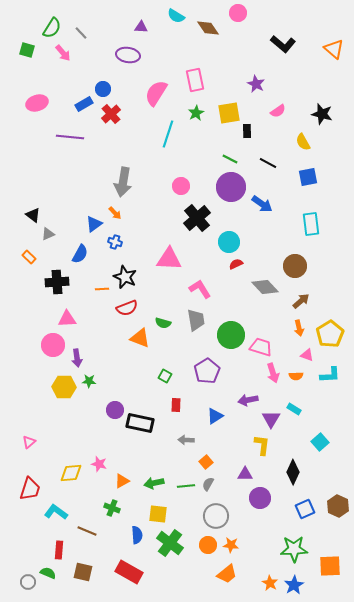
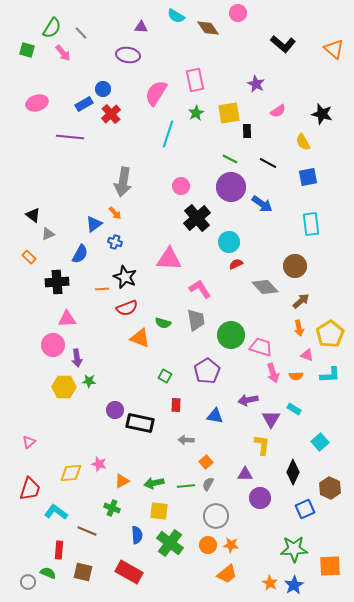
blue triangle at (215, 416): rotated 42 degrees clockwise
brown hexagon at (338, 506): moved 8 px left, 18 px up
yellow square at (158, 514): moved 1 px right, 3 px up
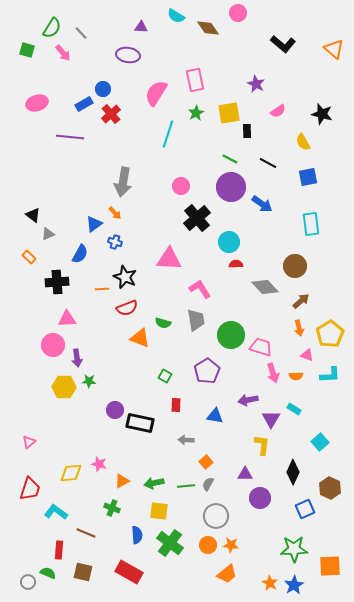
red semicircle at (236, 264): rotated 24 degrees clockwise
brown line at (87, 531): moved 1 px left, 2 px down
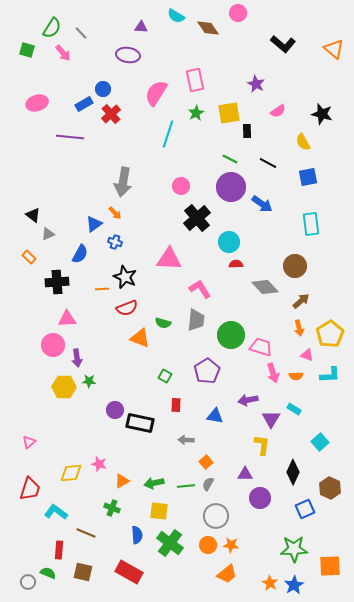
gray trapezoid at (196, 320): rotated 15 degrees clockwise
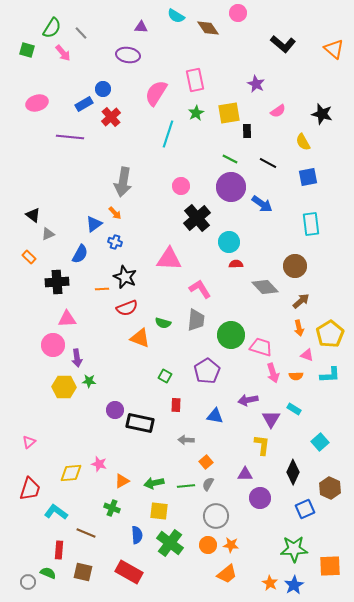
red cross at (111, 114): moved 3 px down
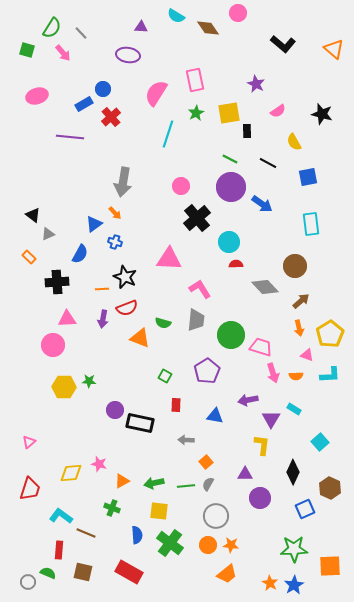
pink ellipse at (37, 103): moved 7 px up
yellow semicircle at (303, 142): moved 9 px left
purple arrow at (77, 358): moved 26 px right, 39 px up; rotated 18 degrees clockwise
cyan L-shape at (56, 512): moved 5 px right, 4 px down
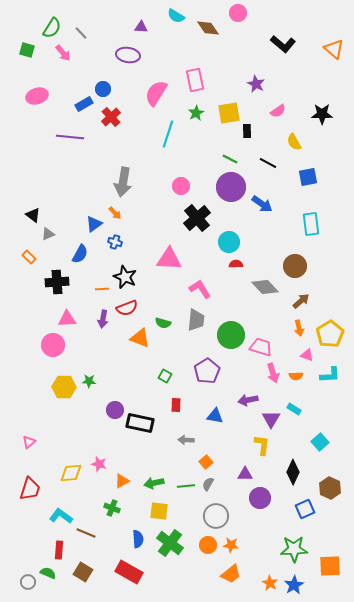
black star at (322, 114): rotated 15 degrees counterclockwise
blue semicircle at (137, 535): moved 1 px right, 4 px down
brown square at (83, 572): rotated 18 degrees clockwise
orange trapezoid at (227, 574): moved 4 px right
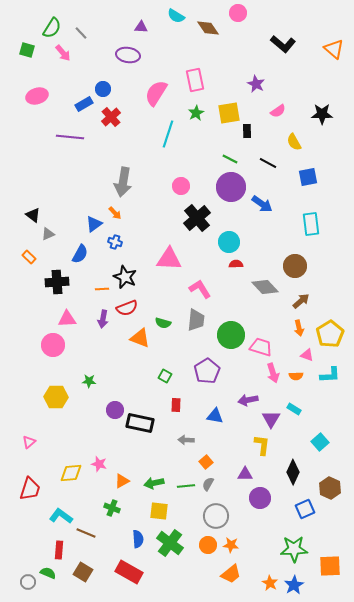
yellow hexagon at (64, 387): moved 8 px left, 10 px down
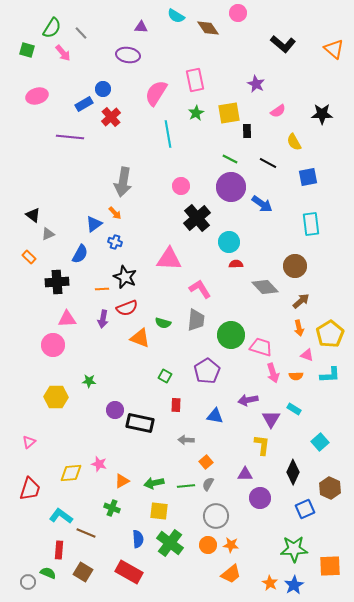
cyan line at (168, 134): rotated 28 degrees counterclockwise
